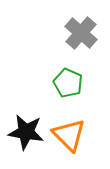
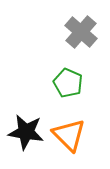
gray cross: moved 1 px up
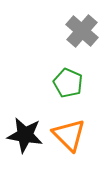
gray cross: moved 1 px right, 1 px up
black star: moved 1 px left, 3 px down
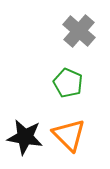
gray cross: moved 3 px left
black star: moved 2 px down
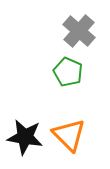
green pentagon: moved 11 px up
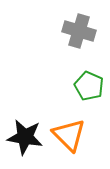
gray cross: rotated 24 degrees counterclockwise
green pentagon: moved 21 px right, 14 px down
